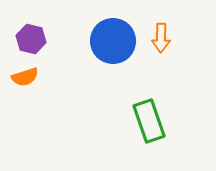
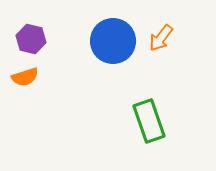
orange arrow: rotated 36 degrees clockwise
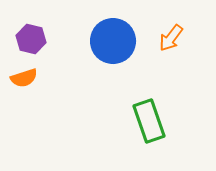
orange arrow: moved 10 px right
orange semicircle: moved 1 px left, 1 px down
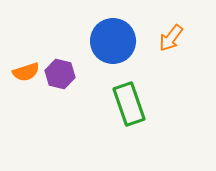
purple hexagon: moved 29 px right, 35 px down
orange semicircle: moved 2 px right, 6 px up
green rectangle: moved 20 px left, 17 px up
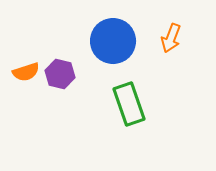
orange arrow: rotated 16 degrees counterclockwise
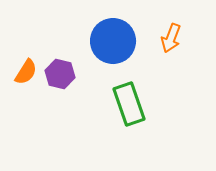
orange semicircle: rotated 40 degrees counterclockwise
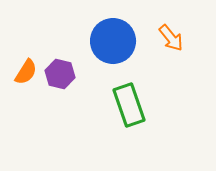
orange arrow: rotated 60 degrees counterclockwise
green rectangle: moved 1 px down
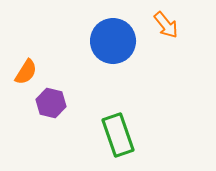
orange arrow: moved 5 px left, 13 px up
purple hexagon: moved 9 px left, 29 px down
green rectangle: moved 11 px left, 30 px down
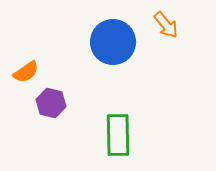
blue circle: moved 1 px down
orange semicircle: rotated 24 degrees clockwise
green rectangle: rotated 18 degrees clockwise
